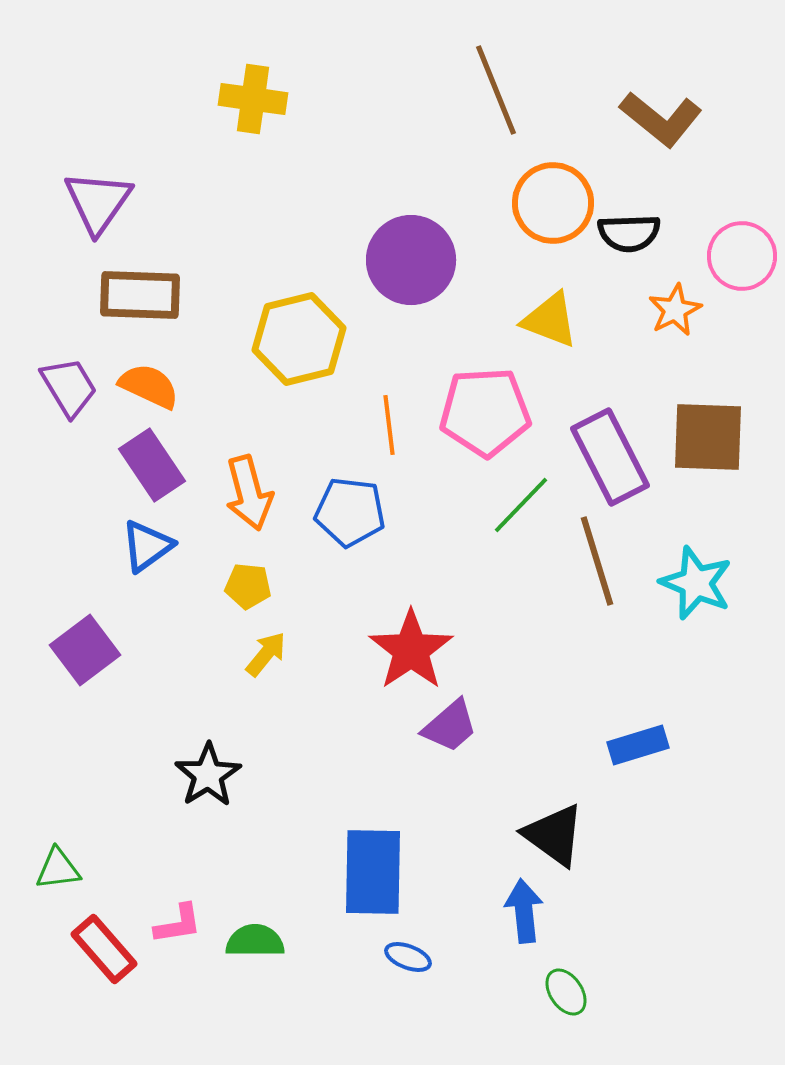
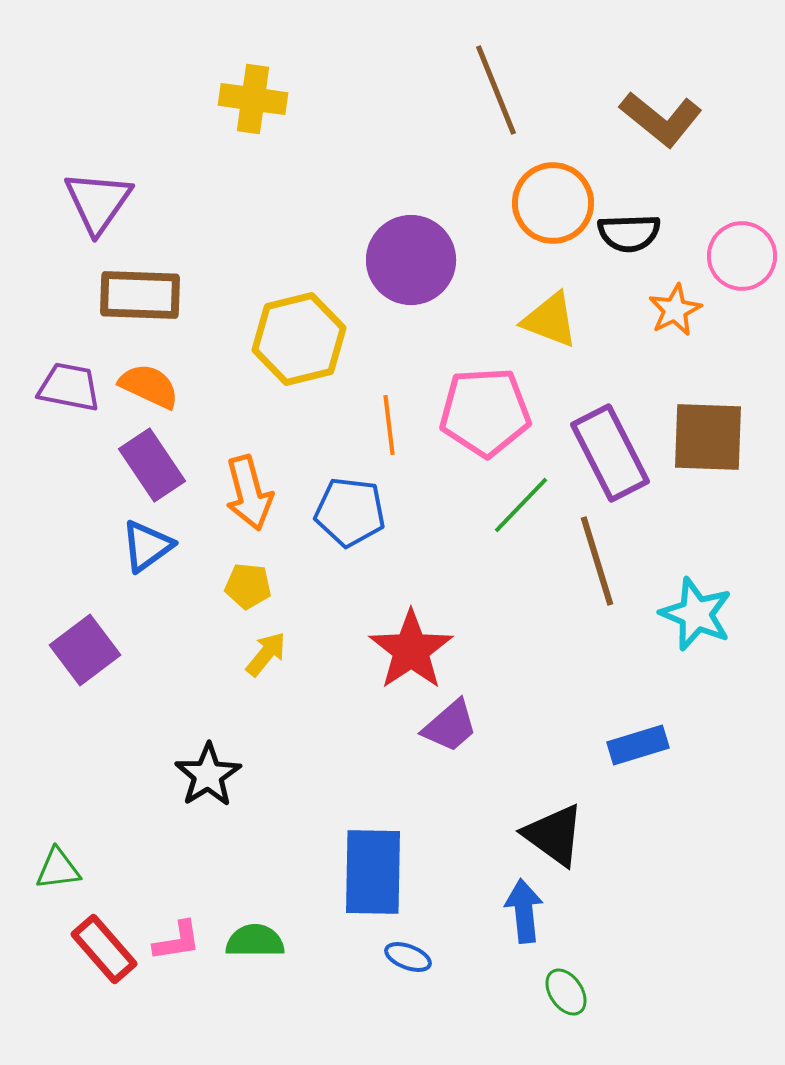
purple trapezoid at (69, 387): rotated 48 degrees counterclockwise
purple rectangle at (610, 457): moved 4 px up
cyan star at (696, 583): moved 31 px down
pink L-shape at (178, 924): moved 1 px left, 17 px down
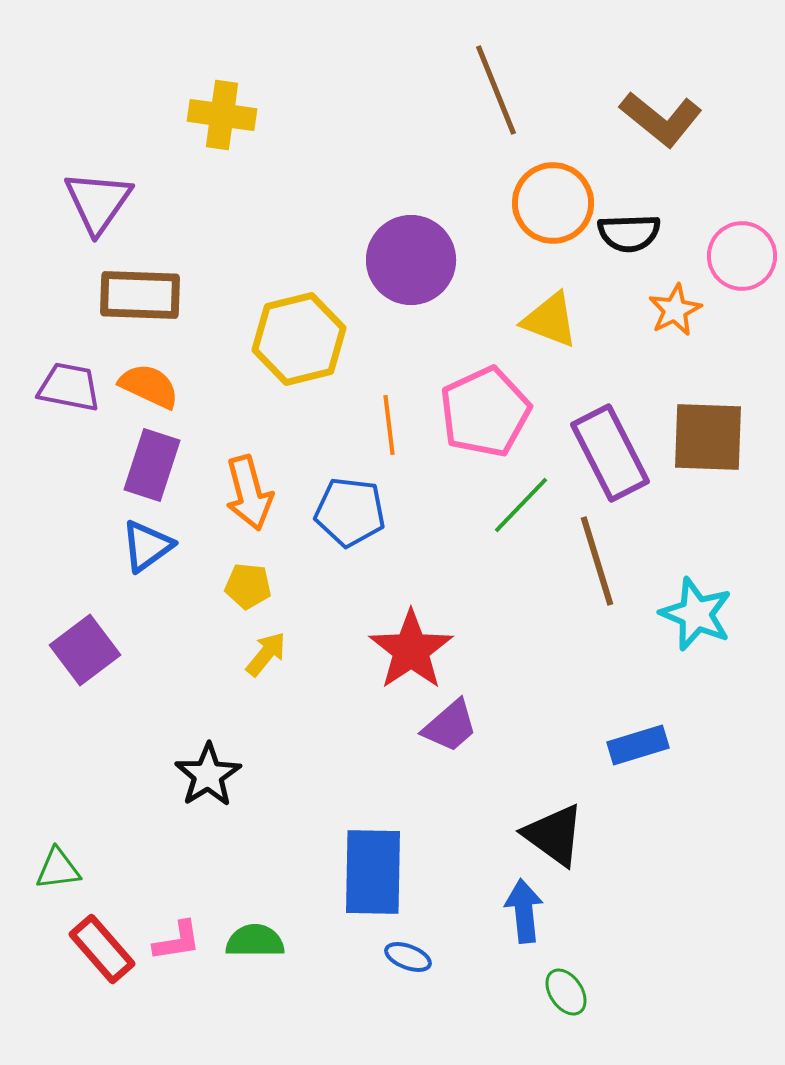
yellow cross at (253, 99): moved 31 px left, 16 px down
pink pentagon at (485, 412): rotated 22 degrees counterclockwise
purple rectangle at (152, 465): rotated 52 degrees clockwise
red rectangle at (104, 949): moved 2 px left
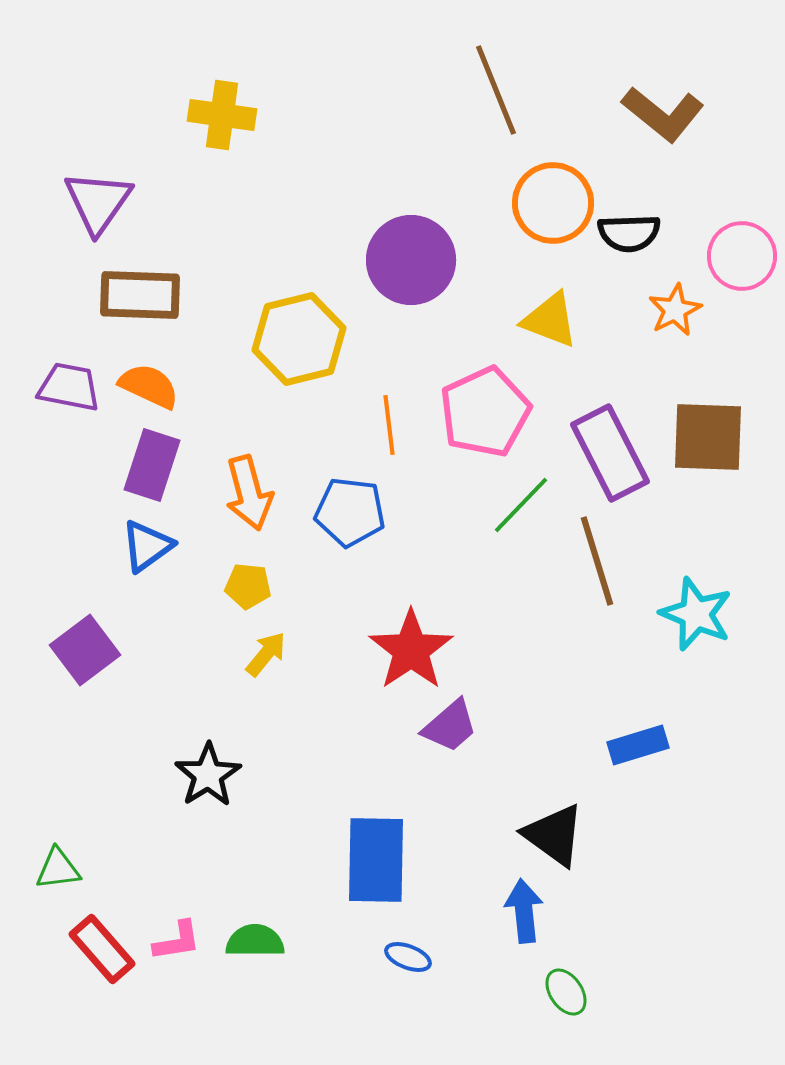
brown L-shape at (661, 119): moved 2 px right, 5 px up
blue rectangle at (373, 872): moved 3 px right, 12 px up
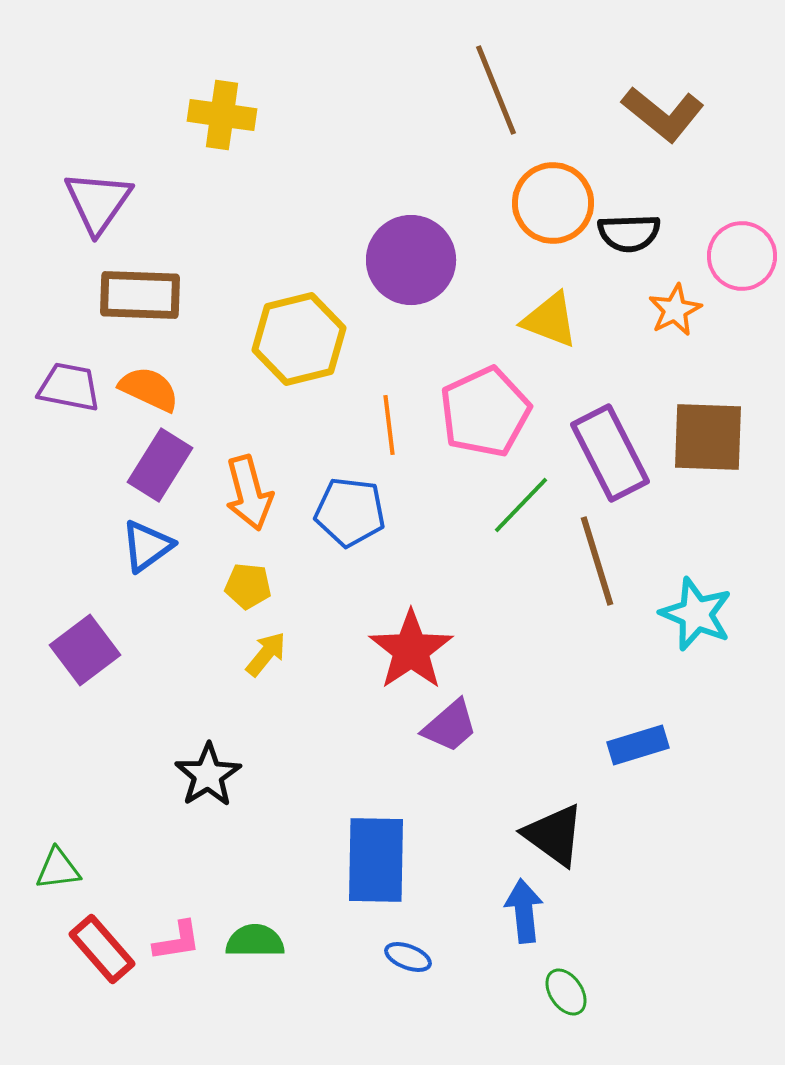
orange semicircle at (149, 386): moved 3 px down
purple rectangle at (152, 465): moved 8 px right; rotated 14 degrees clockwise
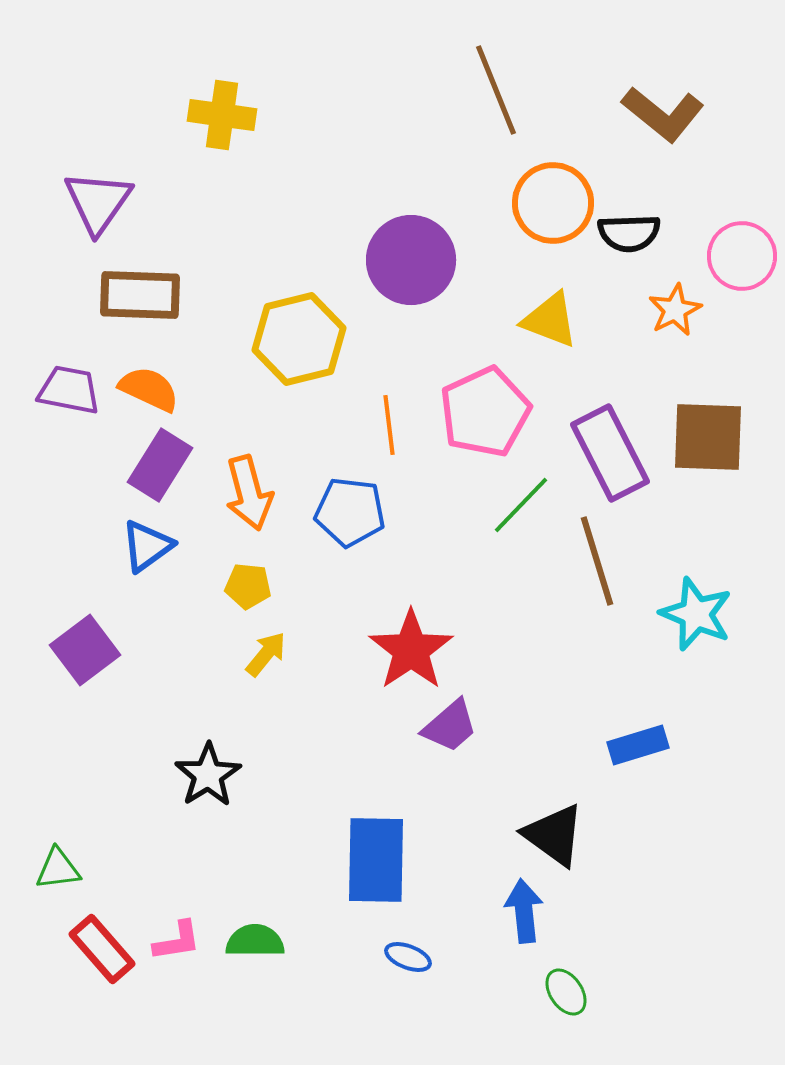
purple trapezoid at (69, 387): moved 3 px down
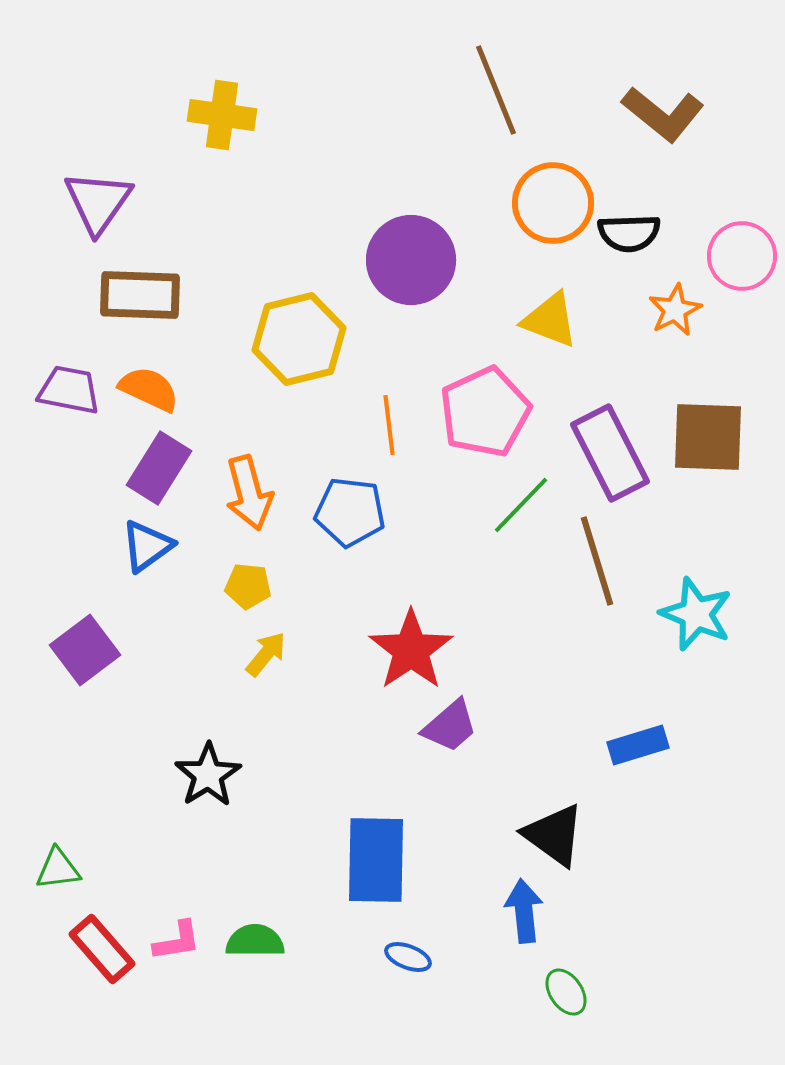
purple rectangle at (160, 465): moved 1 px left, 3 px down
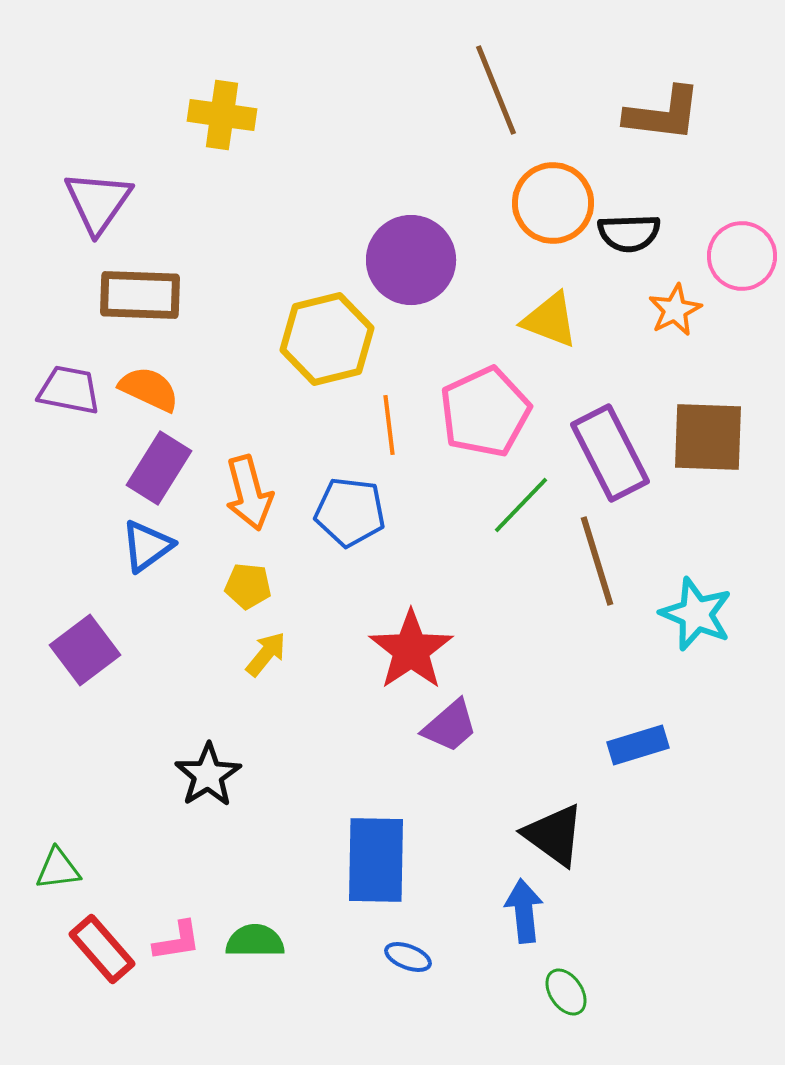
brown L-shape at (663, 114): rotated 32 degrees counterclockwise
yellow hexagon at (299, 339): moved 28 px right
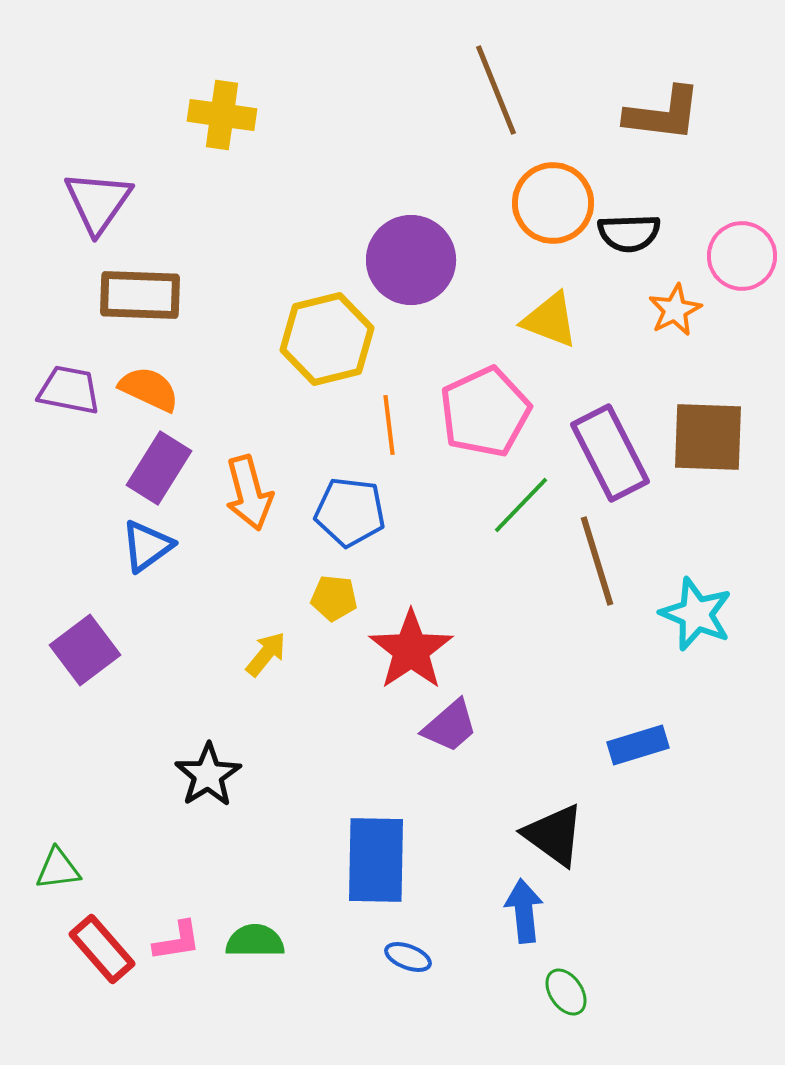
yellow pentagon at (248, 586): moved 86 px right, 12 px down
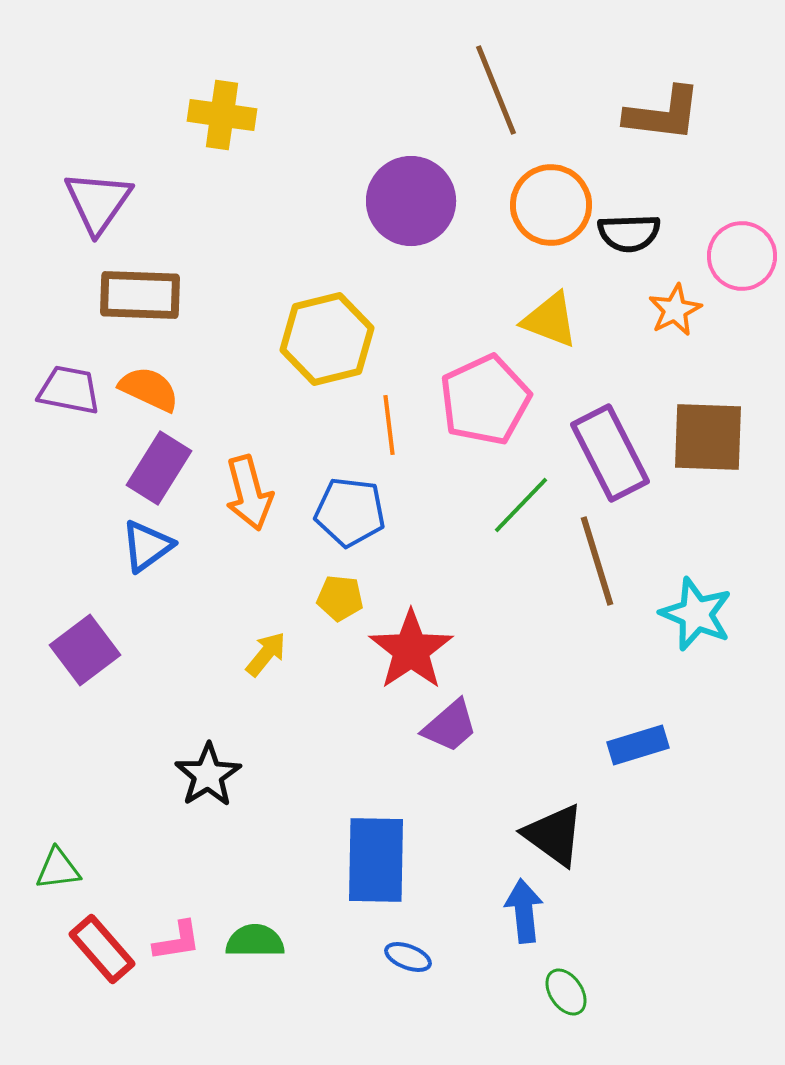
orange circle at (553, 203): moved 2 px left, 2 px down
purple circle at (411, 260): moved 59 px up
pink pentagon at (485, 412): moved 12 px up
yellow pentagon at (334, 598): moved 6 px right
